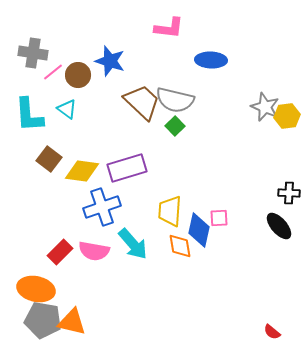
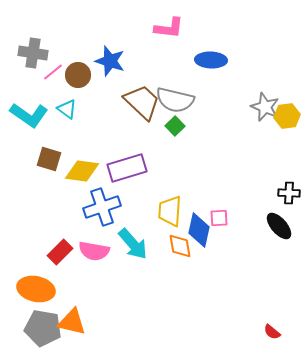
cyan L-shape: rotated 51 degrees counterclockwise
brown square: rotated 20 degrees counterclockwise
gray pentagon: moved 8 px down
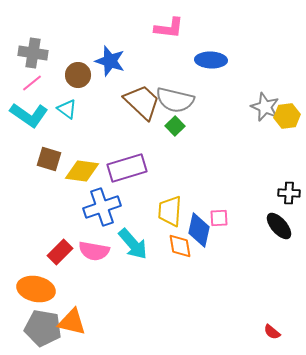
pink line: moved 21 px left, 11 px down
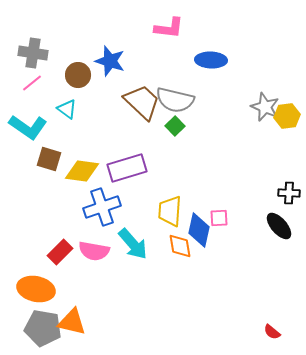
cyan L-shape: moved 1 px left, 12 px down
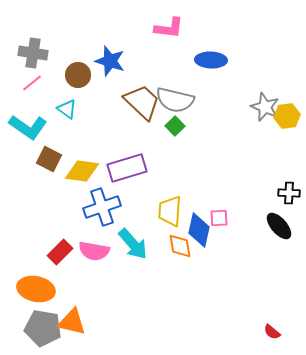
brown square: rotated 10 degrees clockwise
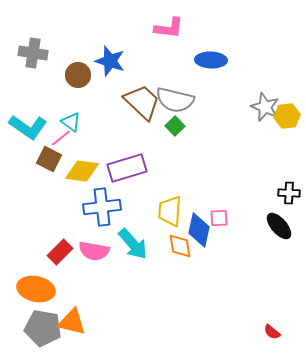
pink line: moved 29 px right, 55 px down
cyan triangle: moved 4 px right, 13 px down
blue cross: rotated 12 degrees clockwise
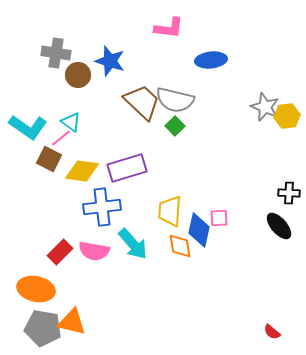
gray cross: moved 23 px right
blue ellipse: rotated 8 degrees counterclockwise
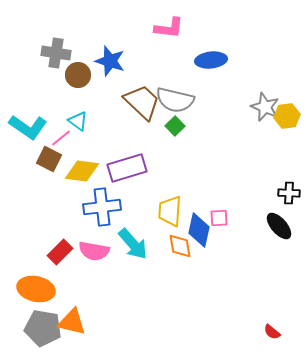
cyan triangle: moved 7 px right, 1 px up
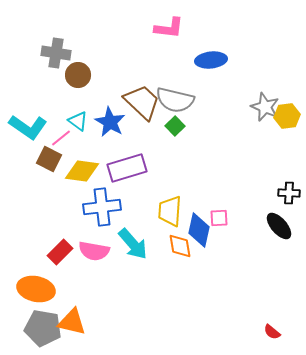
blue star: moved 61 px down; rotated 12 degrees clockwise
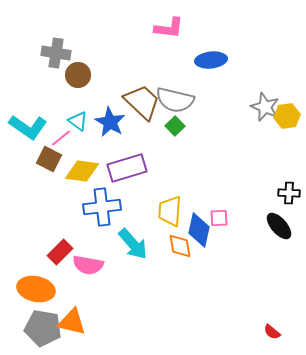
pink semicircle: moved 6 px left, 14 px down
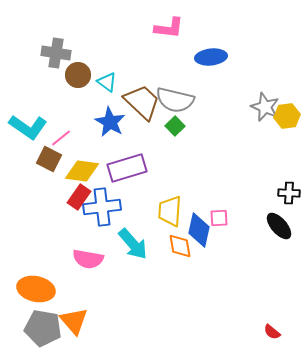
blue ellipse: moved 3 px up
cyan triangle: moved 29 px right, 39 px up
red rectangle: moved 19 px right, 55 px up; rotated 10 degrees counterclockwise
pink semicircle: moved 6 px up
orange triangle: moved 2 px right, 1 px up; rotated 36 degrees clockwise
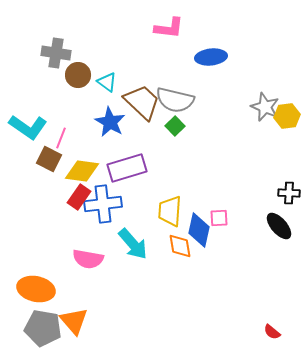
pink line: rotated 30 degrees counterclockwise
blue cross: moved 1 px right, 3 px up
